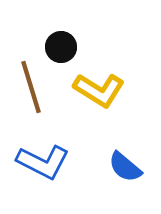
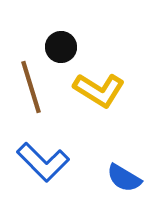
blue L-shape: rotated 18 degrees clockwise
blue semicircle: moved 1 px left, 11 px down; rotated 9 degrees counterclockwise
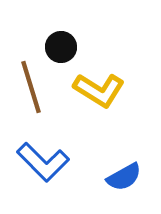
blue semicircle: moved 1 px up; rotated 60 degrees counterclockwise
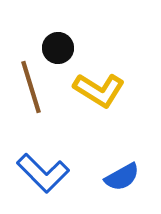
black circle: moved 3 px left, 1 px down
blue L-shape: moved 11 px down
blue semicircle: moved 2 px left
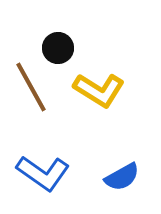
brown line: rotated 12 degrees counterclockwise
blue L-shape: rotated 10 degrees counterclockwise
